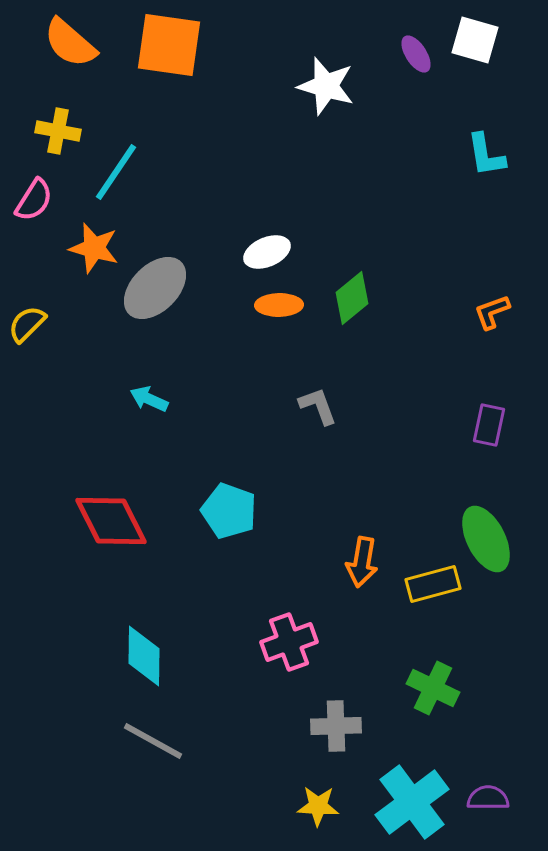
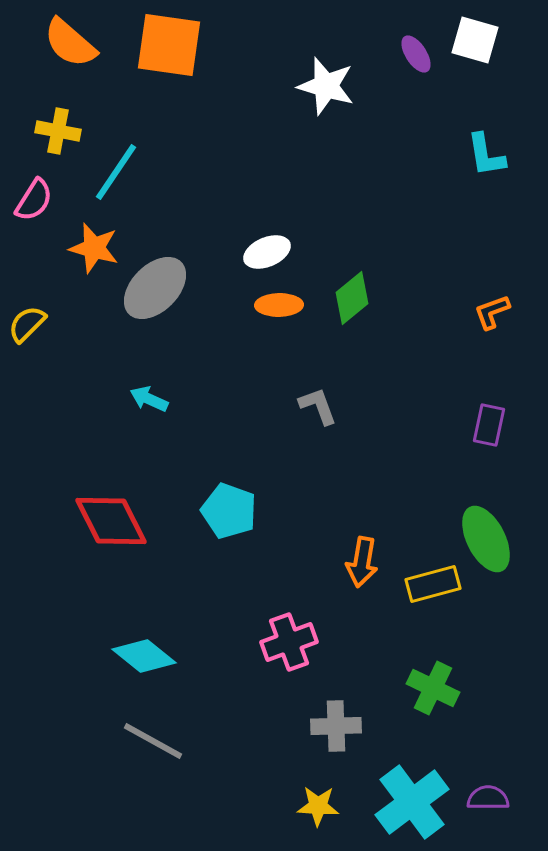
cyan diamond: rotated 52 degrees counterclockwise
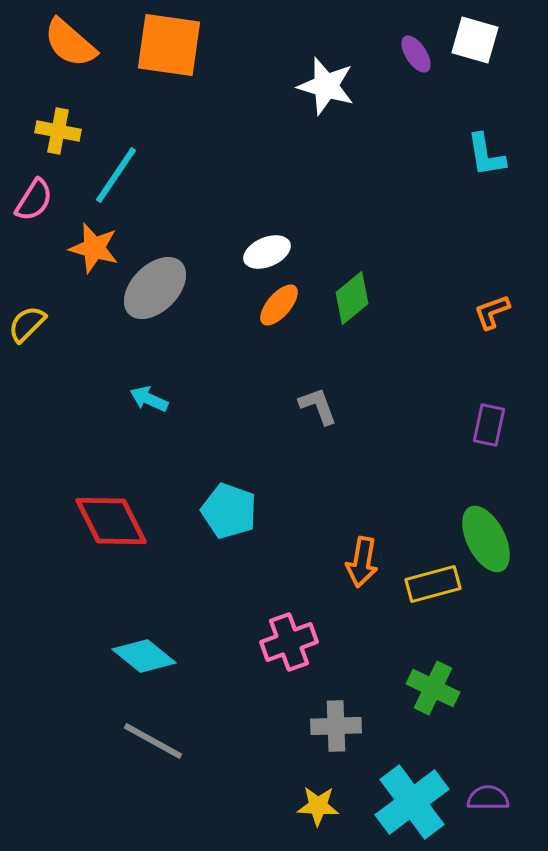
cyan line: moved 3 px down
orange ellipse: rotated 48 degrees counterclockwise
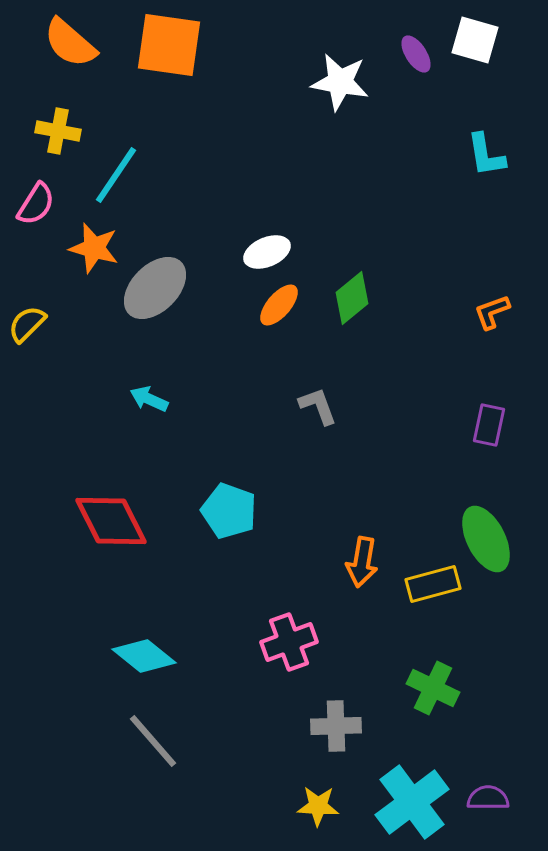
white star: moved 14 px right, 4 px up; rotated 6 degrees counterclockwise
pink semicircle: moved 2 px right, 4 px down
gray line: rotated 20 degrees clockwise
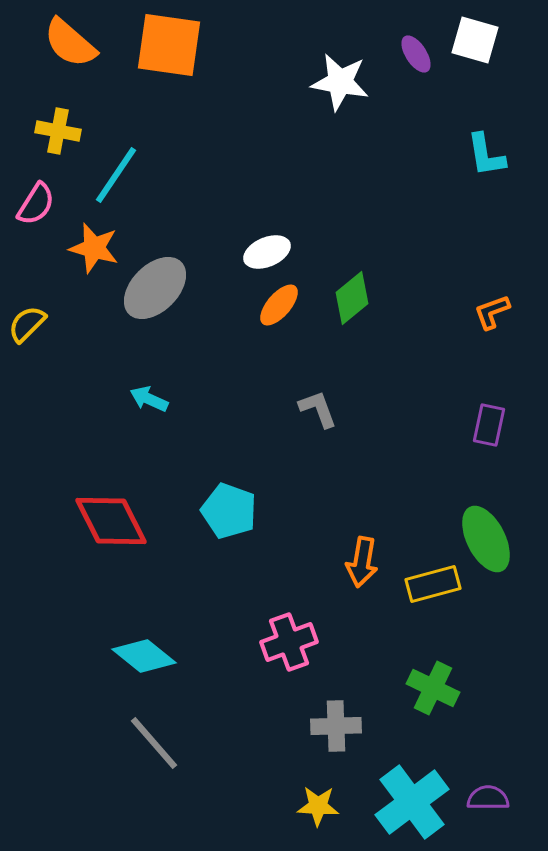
gray L-shape: moved 3 px down
gray line: moved 1 px right, 2 px down
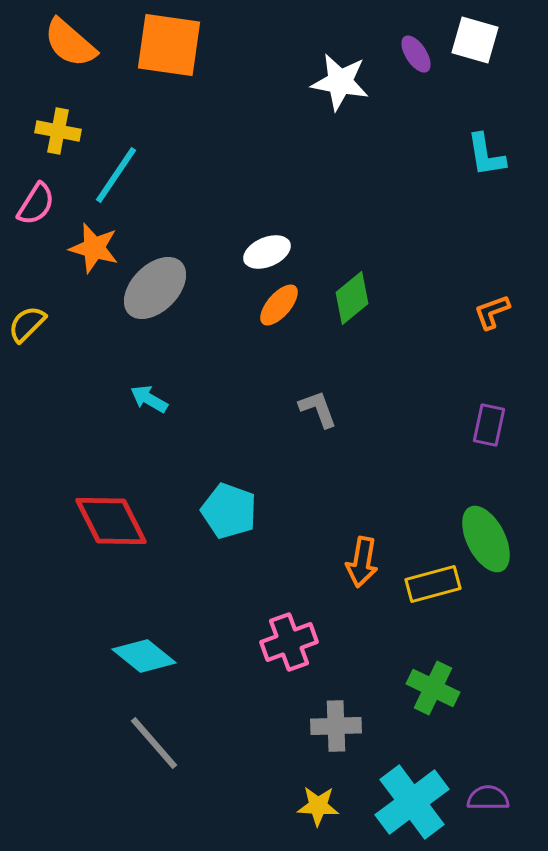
cyan arrow: rotated 6 degrees clockwise
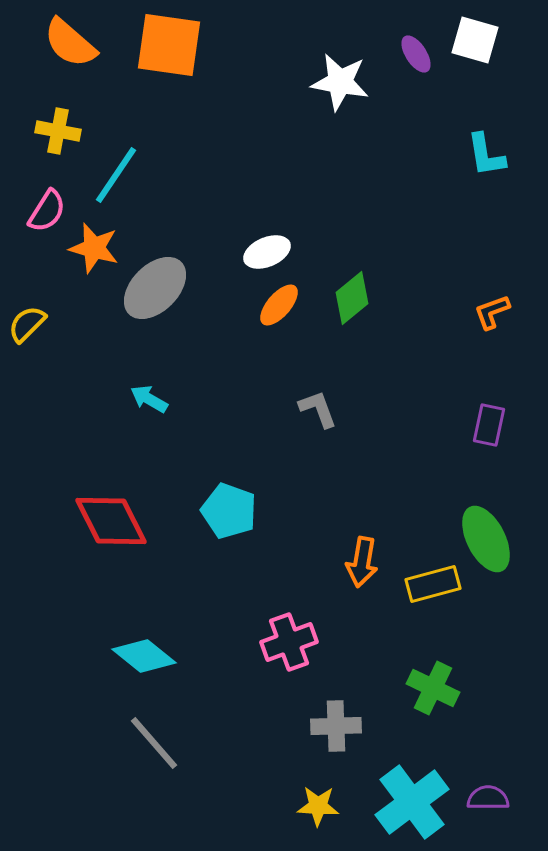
pink semicircle: moved 11 px right, 7 px down
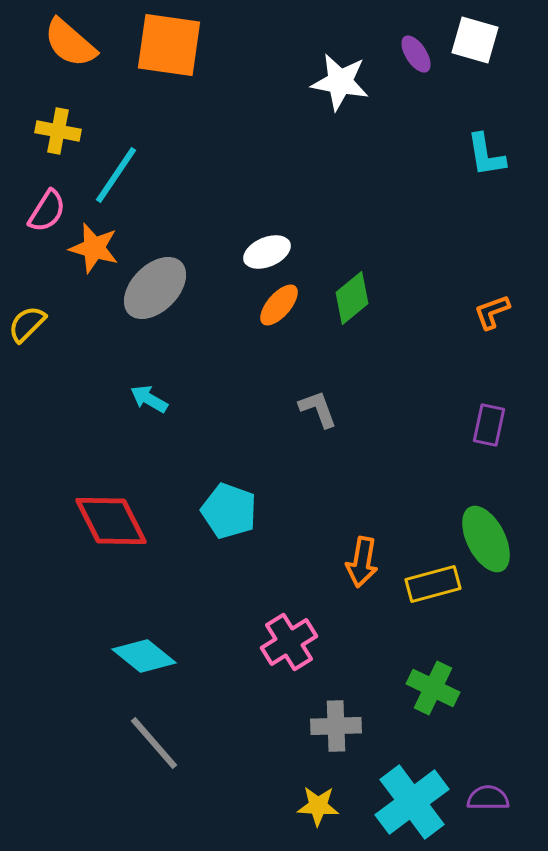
pink cross: rotated 12 degrees counterclockwise
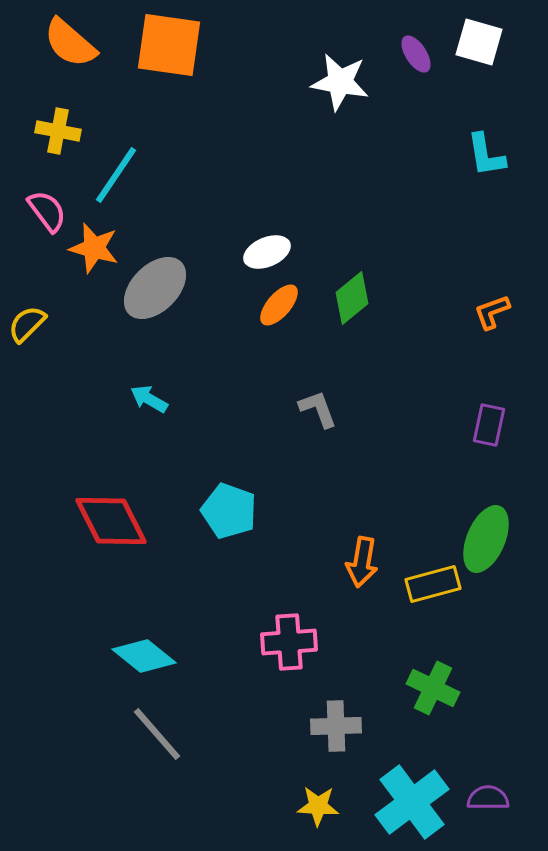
white square: moved 4 px right, 2 px down
pink semicircle: rotated 69 degrees counterclockwise
green ellipse: rotated 50 degrees clockwise
pink cross: rotated 28 degrees clockwise
gray line: moved 3 px right, 9 px up
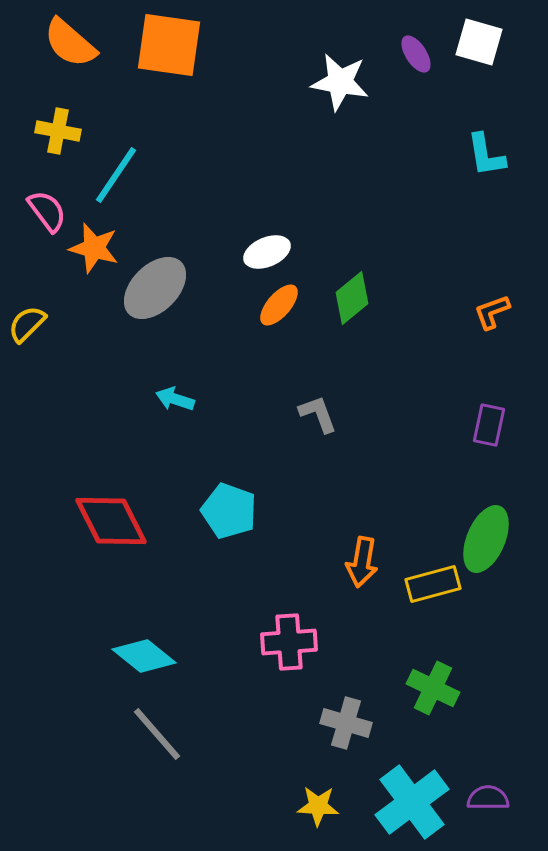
cyan arrow: moved 26 px right; rotated 12 degrees counterclockwise
gray L-shape: moved 5 px down
gray cross: moved 10 px right, 3 px up; rotated 18 degrees clockwise
